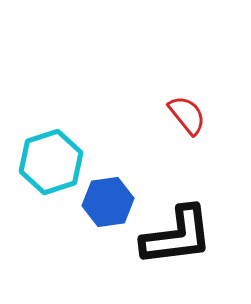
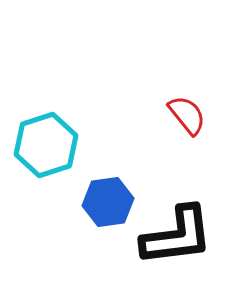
cyan hexagon: moved 5 px left, 17 px up
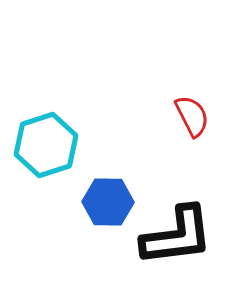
red semicircle: moved 5 px right, 1 px down; rotated 12 degrees clockwise
blue hexagon: rotated 9 degrees clockwise
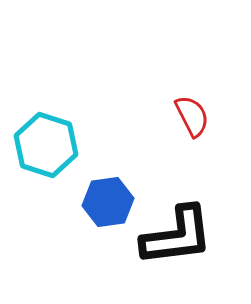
cyan hexagon: rotated 24 degrees counterclockwise
blue hexagon: rotated 9 degrees counterclockwise
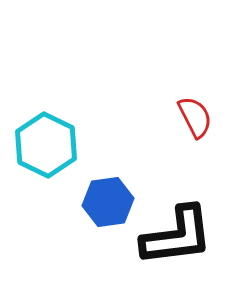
red semicircle: moved 3 px right, 1 px down
cyan hexagon: rotated 8 degrees clockwise
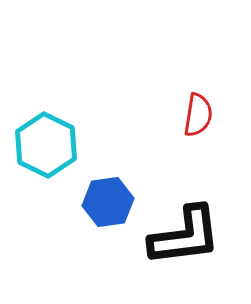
red semicircle: moved 3 px right, 2 px up; rotated 36 degrees clockwise
black L-shape: moved 8 px right
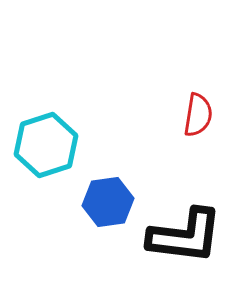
cyan hexagon: rotated 16 degrees clockwise
black L-shape: rotated 14 degrees clockwise
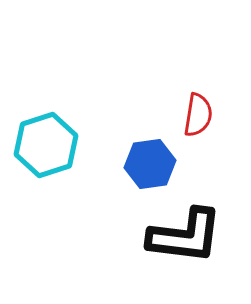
blue hexagon: moved 42 px right, 38 px up
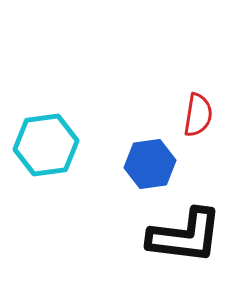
cyan hexagon: rotated 10 degrees clockwise
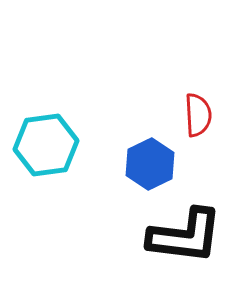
red semicircle: rotated 12 degrees counterclockwise
blue hexagon: rotated 18 degrees counterclockwise
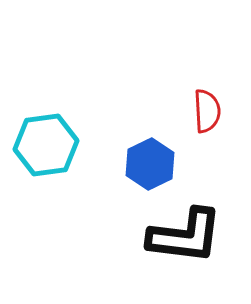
red semicircle: moved 9 px right, 4 px up
